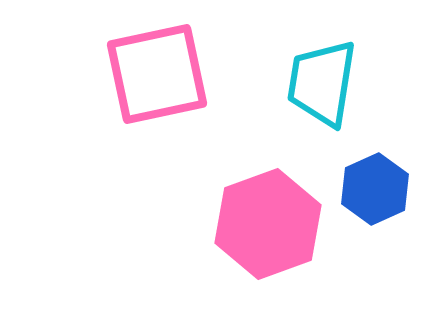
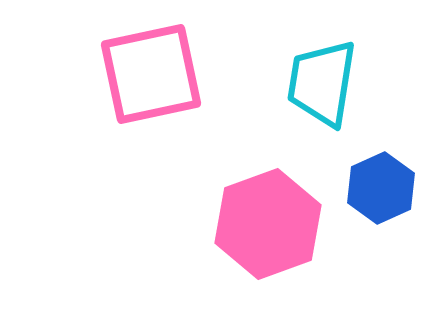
pink square: moved 6 px left
blue hexagon: moved 6 px right, 1 px up
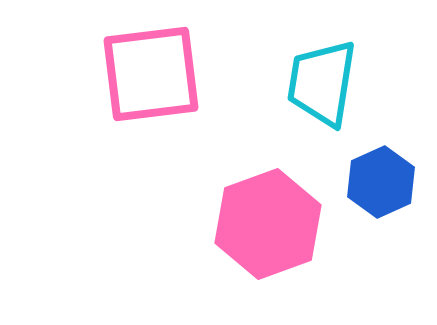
pink square: rotated 5 degrees clockwise
blue hexagon: moved 6 px up
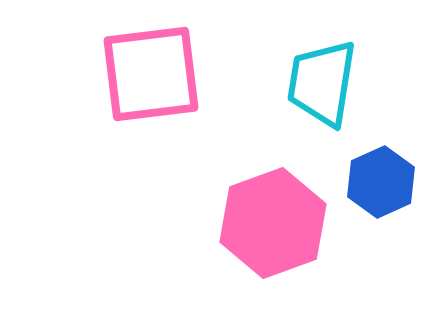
pink hexagon: moved 5 px right, 1 px up
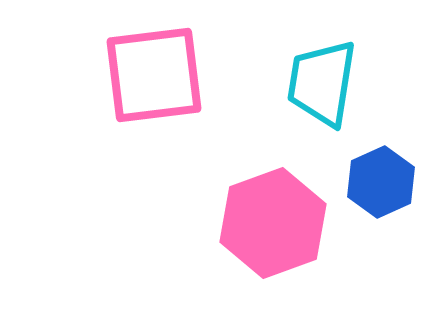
pink square: moved 3 px right, 1 px down
